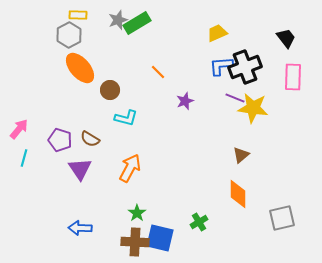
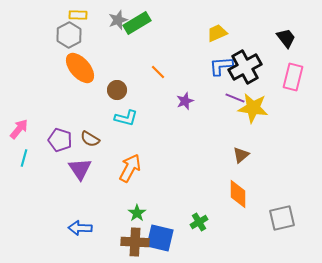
black cross: rotated 8 degrees counterclockwise
pink rectangle: rotated 12 degrees clockwise
brown circle: moved 7 px right
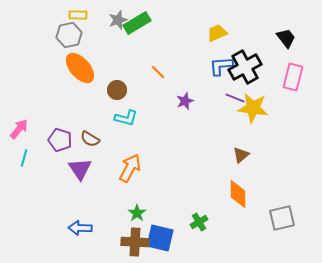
gray hexagon: rotated 15 degrees clockwise
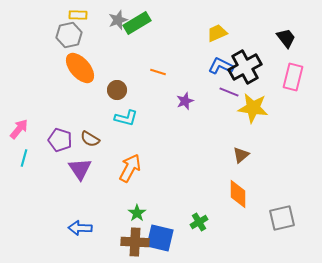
blue L-shape: rotated 30 degrees clockwise
orange line: rotated 28 degrees counterclockwise
purple line: moved 6 px left, 6 px up
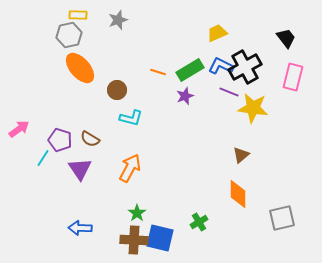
green rectangle: moved 53 px right, 47 px down
purple star: moved 5 px up
cyan L-shape: moved 5 px right
pink arrow: rotated 15 degrees clockwise
cyan line: moved 19 px right; rotated 18 degrees clockwise
brown cross: moved 1 px left, 2 px up
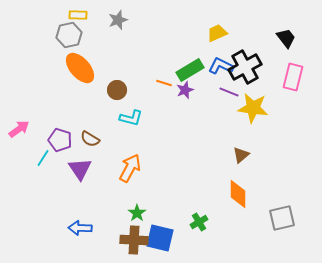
orange line: moved 6 px right, 11 px down
purple star: moved 6 px up
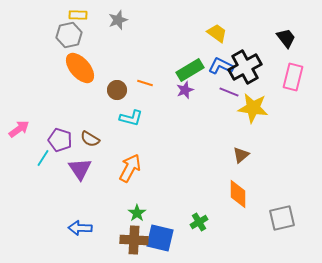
yellow trapezoid: rotated 60 degrees clockwise
orange line: moved 19 px left
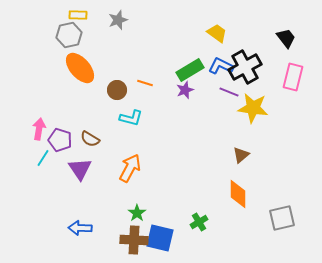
pink arrow: moved 20 px right; rotated 45 degrees counterclockwise
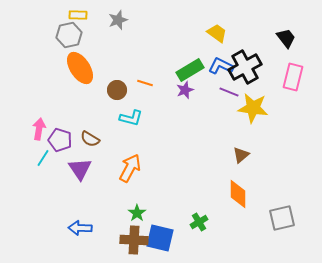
orange ellipse: rotated 8 degrees clockwise
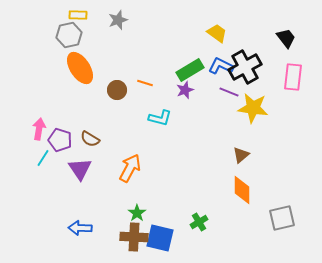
pink rectangle: rotated 8 degrees counterclockwise
cyan L-shape: moved 29 px right
orange diamond: moved 4 px right, 4 px up
brown cross: moved 3 px up
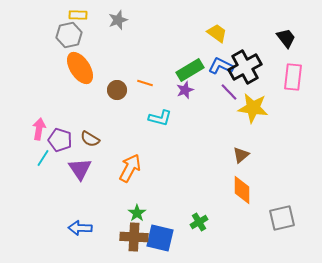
purple line: rotated 24 degrees clockwise
